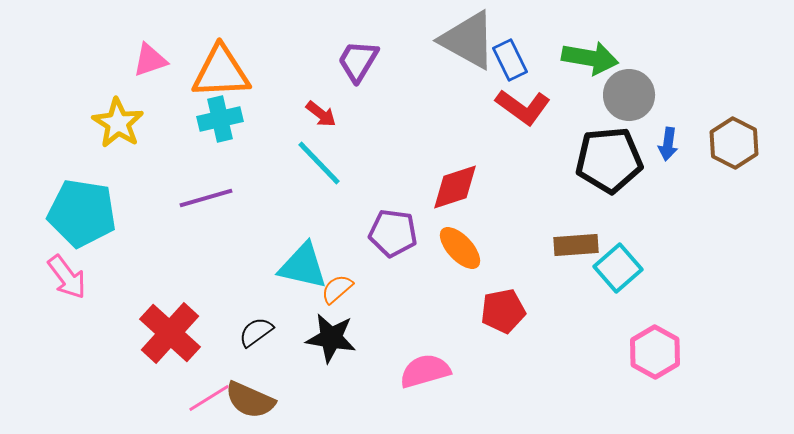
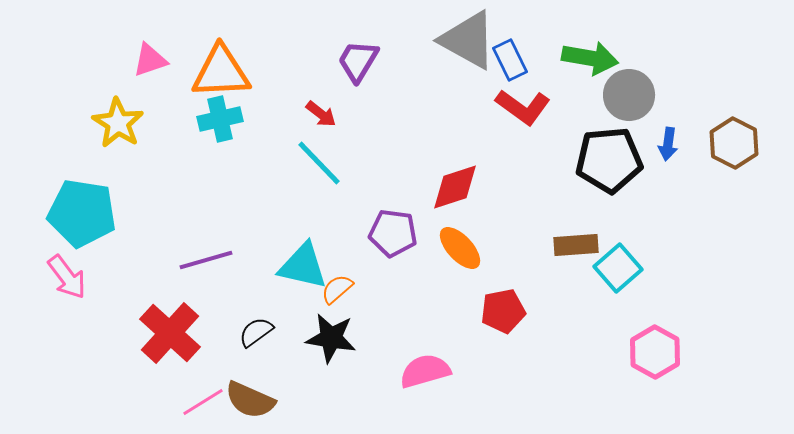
purple line: moved 62 px down
pink line: moved 6 px left, 4 px down
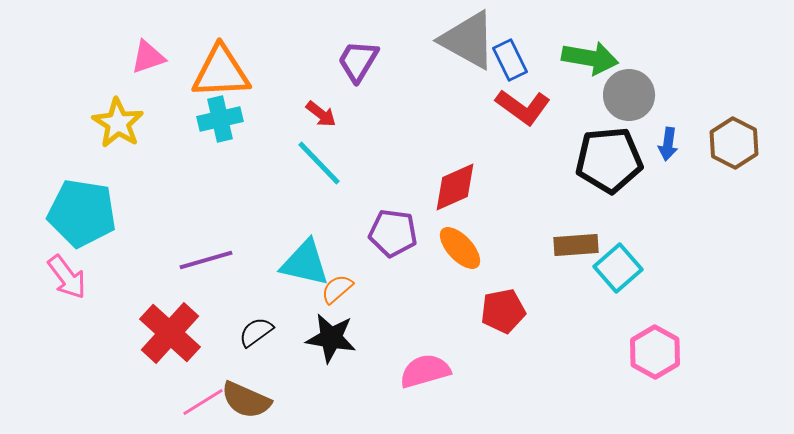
pink triangle: moved 2 px left, 3 px up
red diamond: rotated 6 degrees counterclockwise
cyan triangle: moved 2 px right, 3 px up
brown semicircle: moved 4 px left
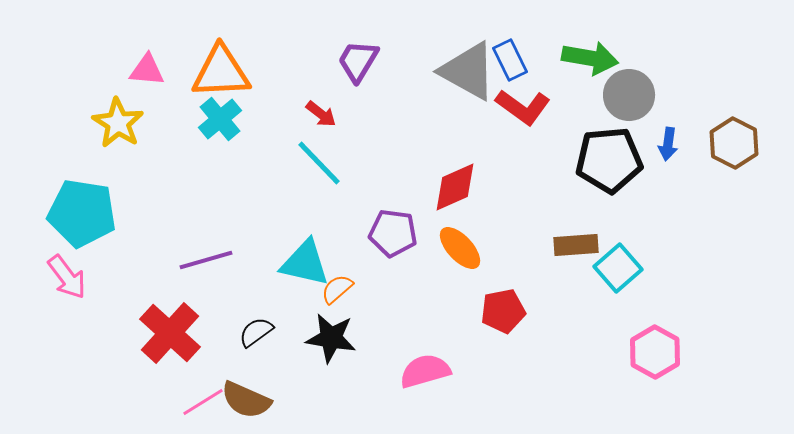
gray triangle: moved 31 px down
pink triangle: moved 1 px left, 13 px down; rotated 24 degrees clockwise
cyan cross: rotated 27 degrees counterclockwise
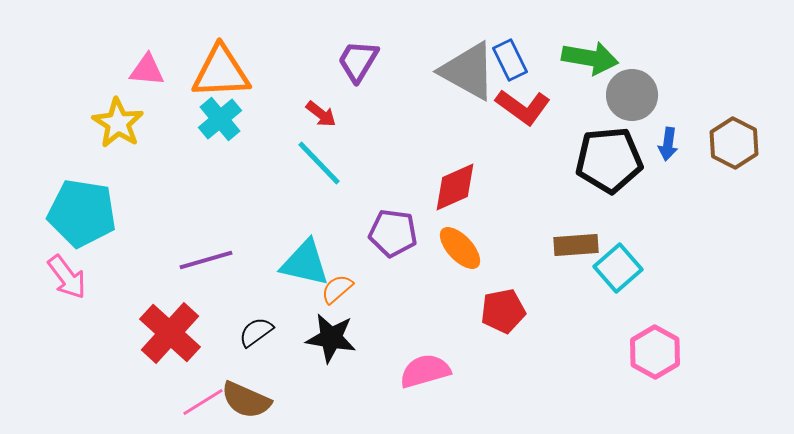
gray circle: moved 3 px right
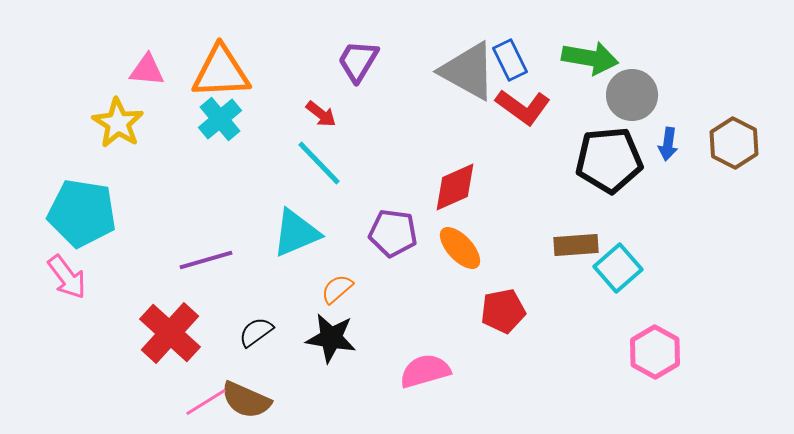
cyan triangle: moved 9 px left, 30 px up; rotated 36 degrees counterclockwise
pink line: moved 3 px right
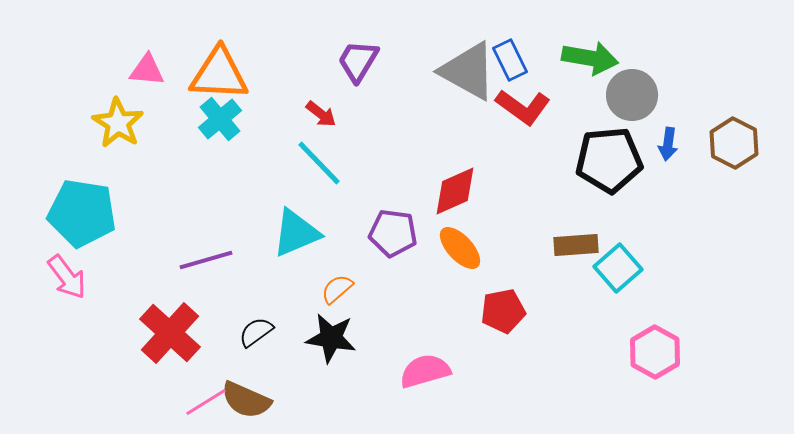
orange triangle: moved 2 px left, 2 px down; rotated 6 degrees clockwise
red diamond: moved 4 px down
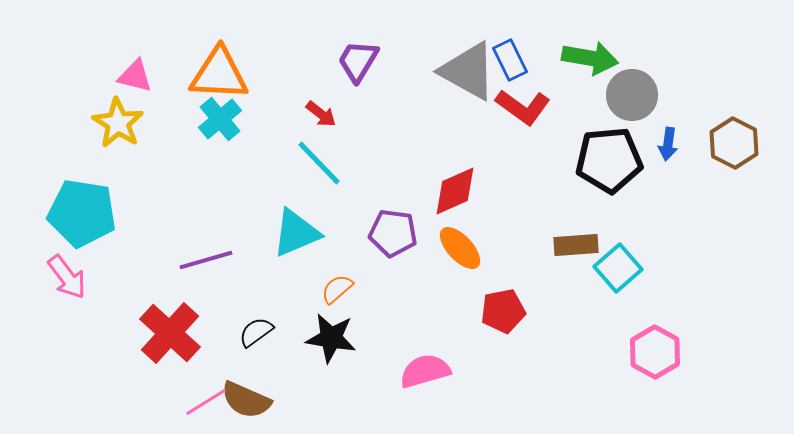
pink triangle: moved 12 px left, 6 px down; rotated 9 degrees clockwise
